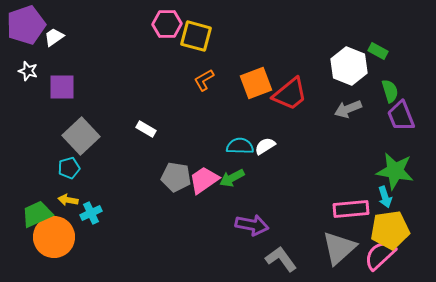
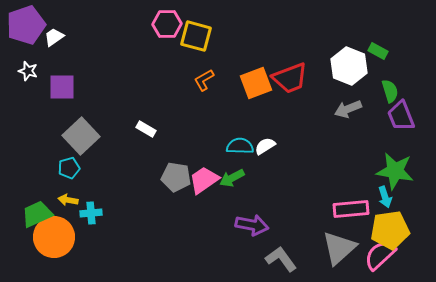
red trapezoid: moved 16 px up; rotated 18 degrees clockwise
cyan cross: rotated 20 degrees clockwise
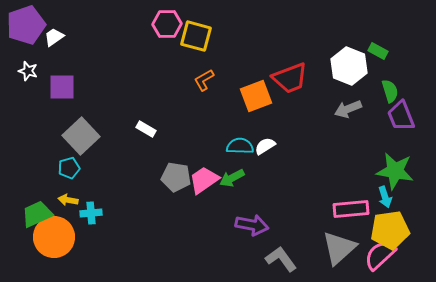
orange square: moved 13 px down
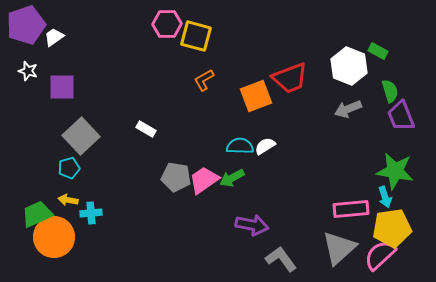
yellow pentagon: moved 2 px right, 2 px up
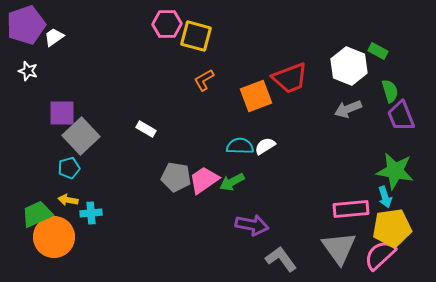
purple square: moved 26 px down
green arrow: moved 4 px down
gray triangle: rotated 24 degrees counterclockwise
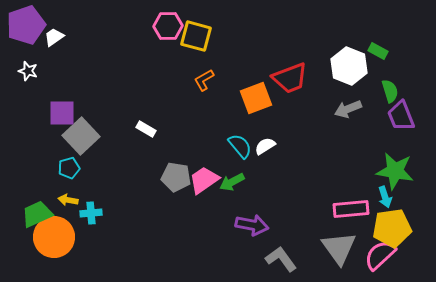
pink hexagon: moved 1 px right, 2 px down
orange square: moved 2 px down
cyan semicircle: rotated 48 degrees clockwise
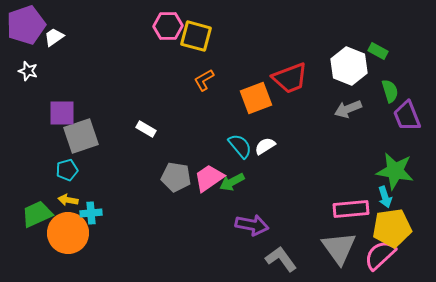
purple trapezoid: moved 6 px right
gray square: rotated 24 degrees clockwise
cyan pentagon: moved 2 px left, 2 px down
pink trapezoid: moved 5 px right, 2 px up
orange circle: moved 14 px right, 4 px up
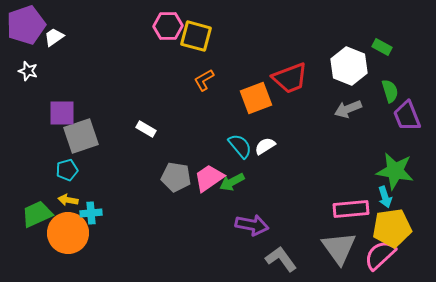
green rectangle: moved 4 px right, 4 px up
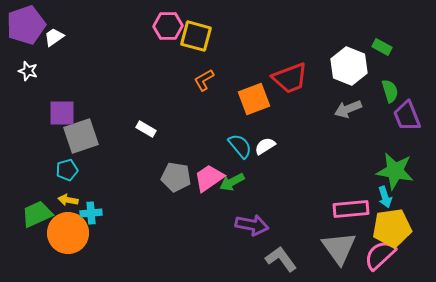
orange square: moved 2 px left, 1 px down
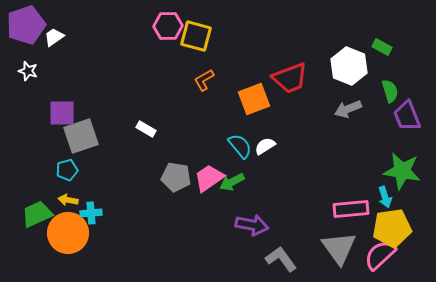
green star: moved 7 px right
